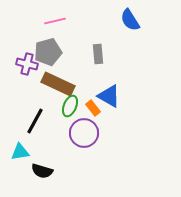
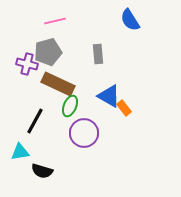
orange rectangle: moved 31 px right
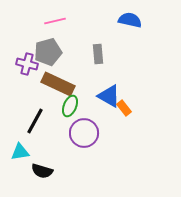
blue semicircle: rotated 135 degrees clockwise
